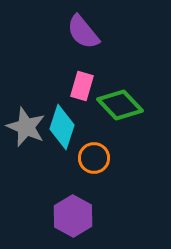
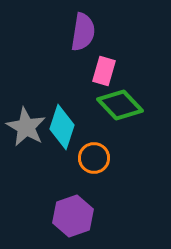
purple semicircle: rotated 132 degrees counterclockwise
pink rectangle: moved 22 px right, 15 px up
gray star: rotated 6 degrees clockwise
purple hexagon: rotated 12 degrees clockwise
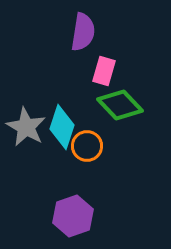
orange circle: moved 7 px left, 12 px up
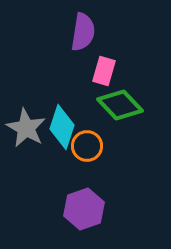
gray star: moved 1 px down
purple hexagon: moved 11 px right, 7 px up
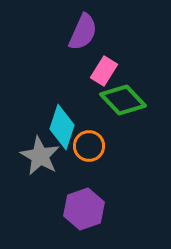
purple semicircle: rotated 15 degrees clockwise
pink rectangle: rotated 16 degrees clockwise
green diamond: moved 3 px right, 5 px up
gray star: moved 14 px right, 28 px down
orange circle: moved 2 px right
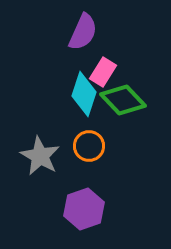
pink rectangle: moved 1 px left, 1 px down
cyan diamond: moved 22 px right, 33 px up
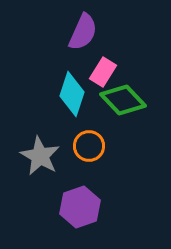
cyan diamond: moved 12 px left
purple hexagon: moved 4 px left, 2 px up
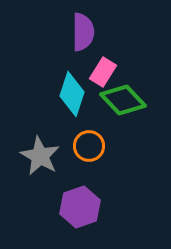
purple semicircle: rotated 24 degrees counterclockwise
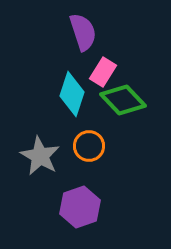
purple semicircle: rotated 18 degrees counterclockwise
